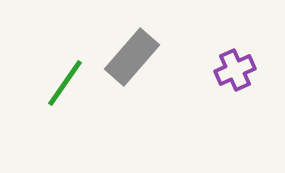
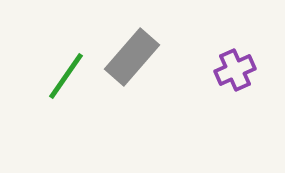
green line: moved 1 px right, 7 px up
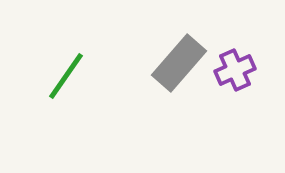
gray rectangle: moved 47 px right, 6 px down
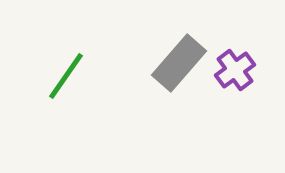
purple cross: rotated 12 degrees counterclockwise
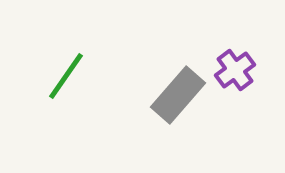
gray rectangle: moved 1 px left, 32 px down
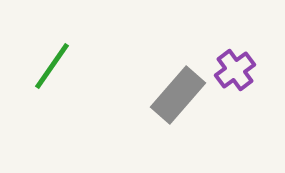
green line: moved 14 px left, 10 px up
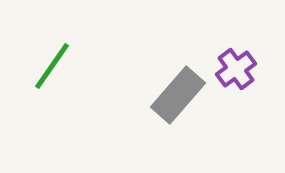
purple cross: moved 1 px right, 1 px up
